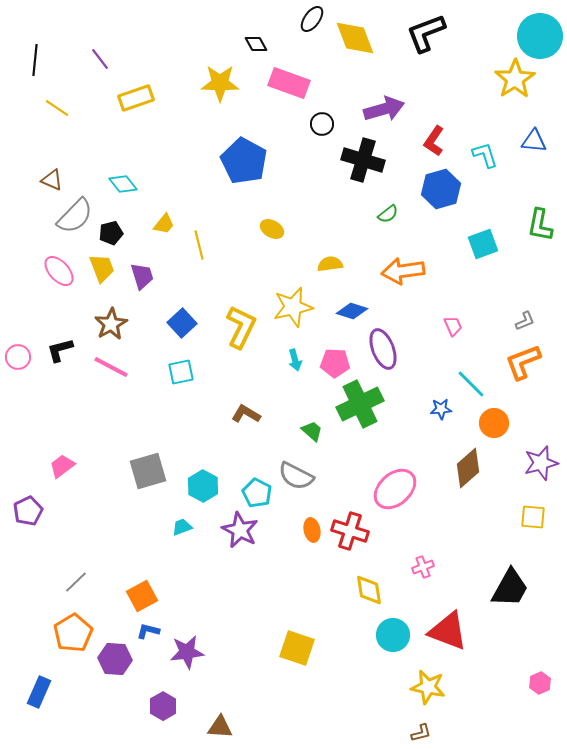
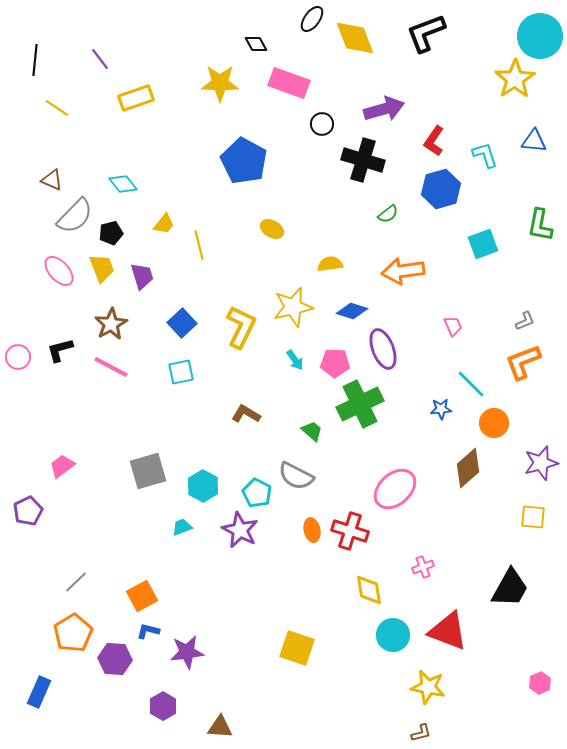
cyan arrow at (295, 360): rotated 20 degrees counterclockwise
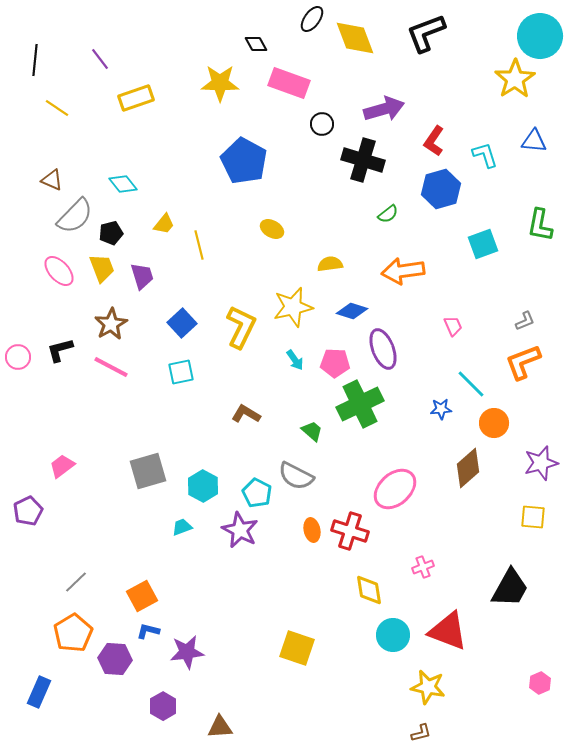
brown triangle at (220, 727): rotated 8 degrees counterclockwise
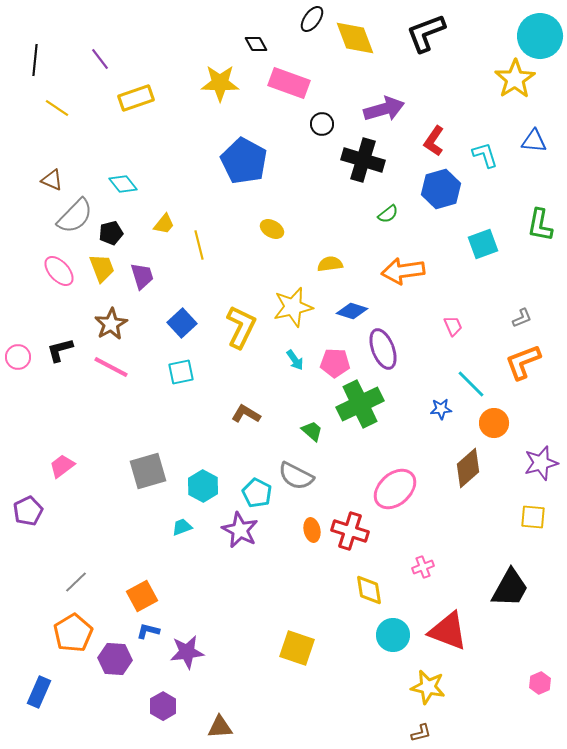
gray L-shape at (525, 321): moved 3 px left, 3 px up
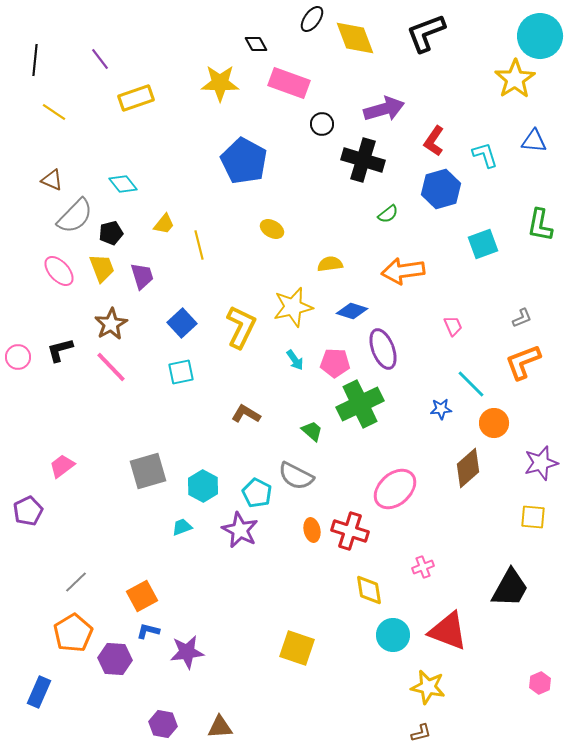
yellow line at (57, 108): moved 3 px left, 4 px down
pink line at (111, 367): rotated 18 degrees clockwise
purple hexagon at (163, 706): moved 18 px down; rotated 20 degrees counterclockwise
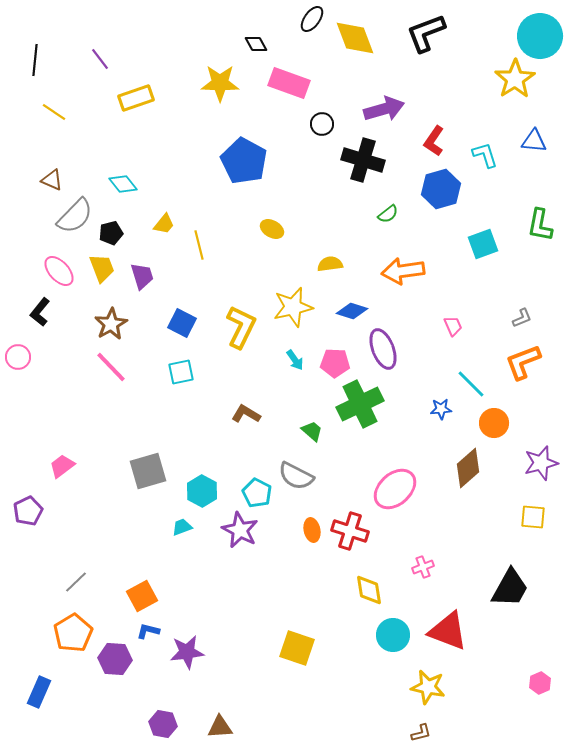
blue square at (182, 323): rotated 20 degrees counterclockwise
black L-shape at (60, 350): moved 20 px left, 38 px up; rotated 36 degrees counterclockwise
cyan hexagon at (203, 486): moved 1 px left, 5 px down
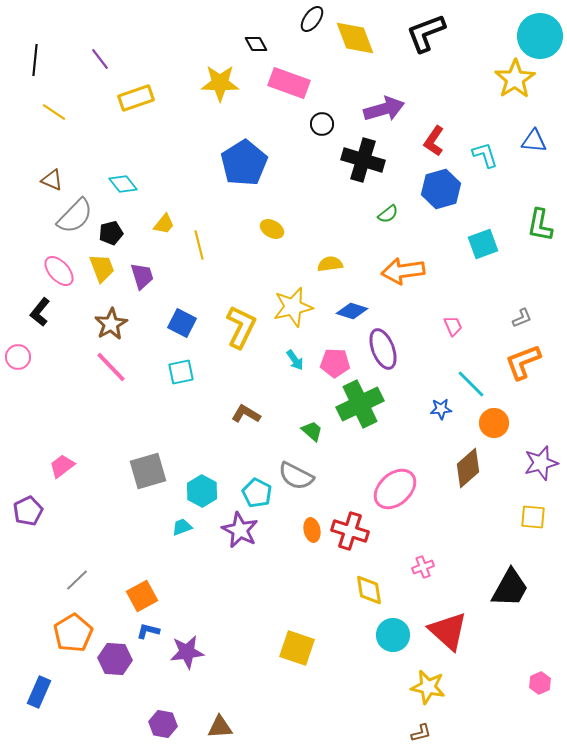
blue pentagon at (244, 161): moved 2 px down; rotated 12 degrees clockwise
gray line at (76, 582): moved 1 px right, 2 px up
red triangle at (448, 631): rotated 21 degrees clockwise
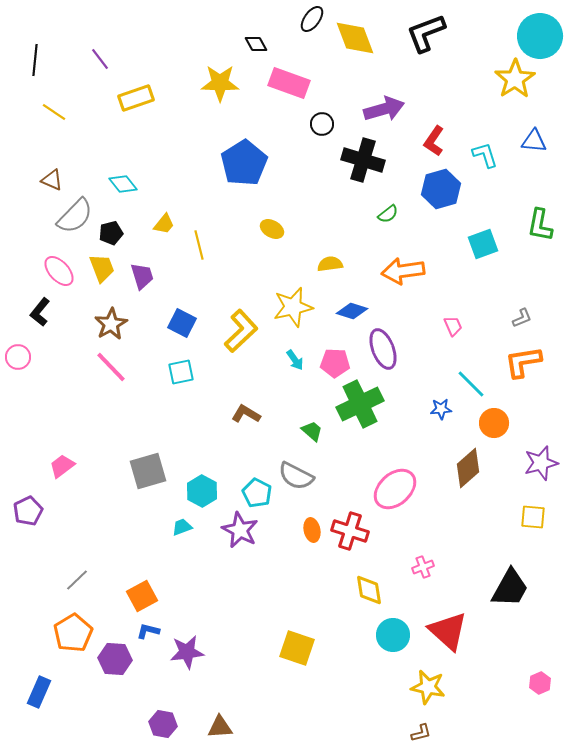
yellow L-shape at (241, 327): moved 4 px down; rotated 21 degrees clockwise
orange L-shape at (523, 362): rotated 12 degrees clockwise
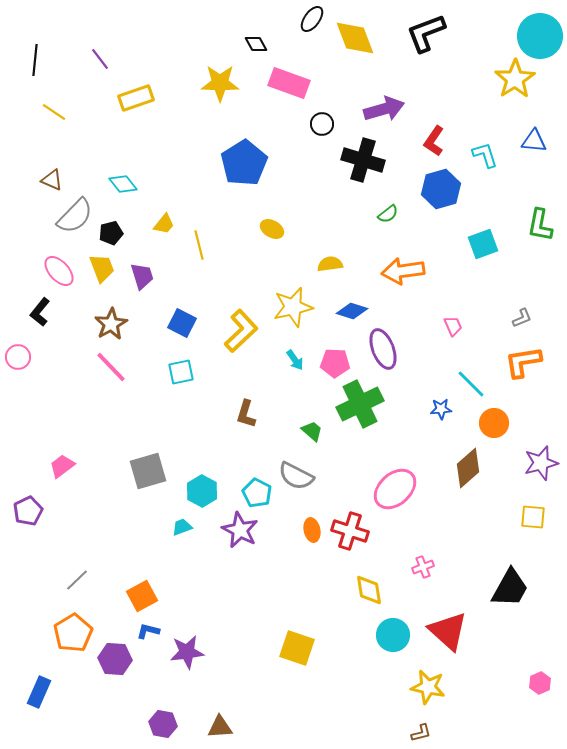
brown L-shape at (246, 414): rotated 104 degrees counterclockwise
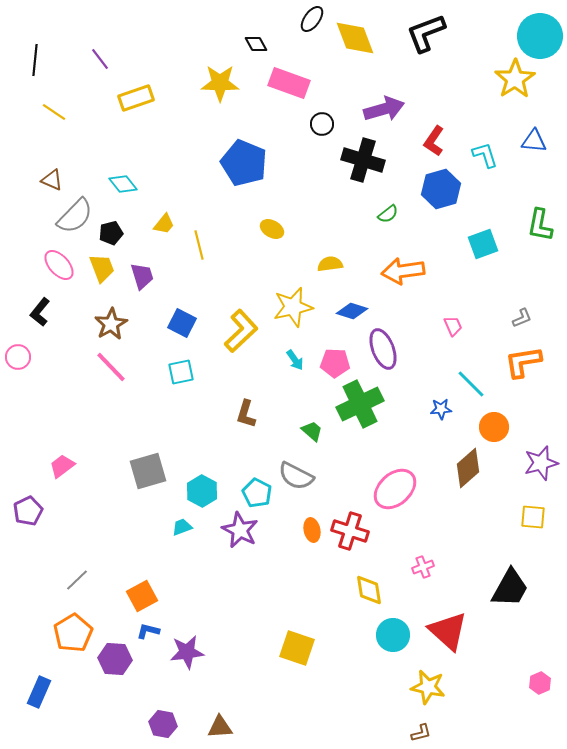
blue pentagon at (244, 163): rotated 18 degrees counterclockwise
pink ellipse at (59, 271): moved 6 px up
orange circle at (494, 423): moved 4 px down
